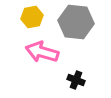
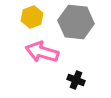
yellow hexagon: rotated 10 degrees counterclockwise
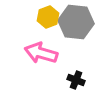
yellow hexagon: moved 16 px right
pink arrow: moved 1 px left, 1 px down
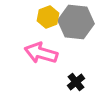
black cross: moved 2 px down; rotated 30 degrees clockwise
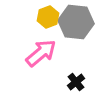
pink arrow: rotated 124 degrees clockwise
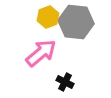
black cross: moved 11 px left; rotated 24 degrees counterclockwise
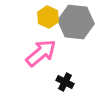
yellow hexagon: rotated 15 degrees counterclockwise
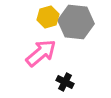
yellow hexagon: rotated 20 degrees clockwise
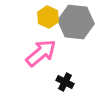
yellow hexagon: rotated 20 degrees counterclockwise
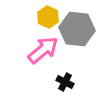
gray hexagon: moved 1 px right, 7 px down
pink arrow: moved 2 px right, 3 px up
